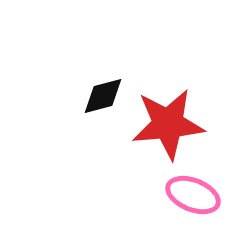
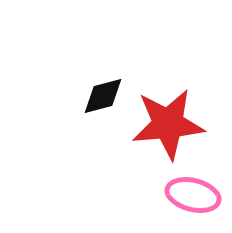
pink ellipse: rotated 8 degrees counterclockwise
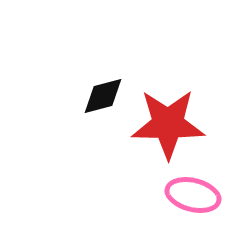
red star: rotated 6 degrees clockwise
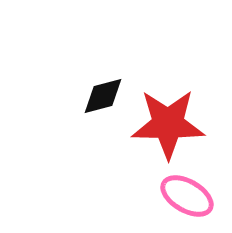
pink ellipse: moved 6 px left, 1 px down; rotated 16 degrees clockwise
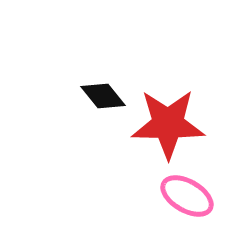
black diamond: rotated 66 degrees clockwise
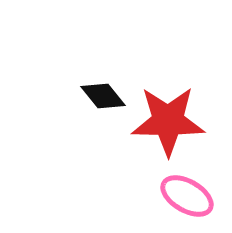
red star: moved 3 px up
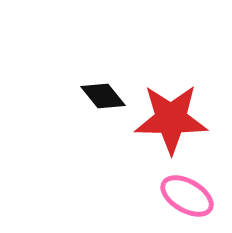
red star: moved 3 px right, 2 px up
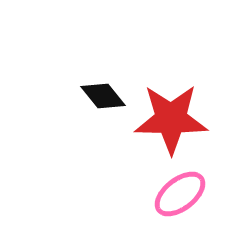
pink ellipse: moved 7 px left, 2 px up; rotated 68 degrees counterclockwise
